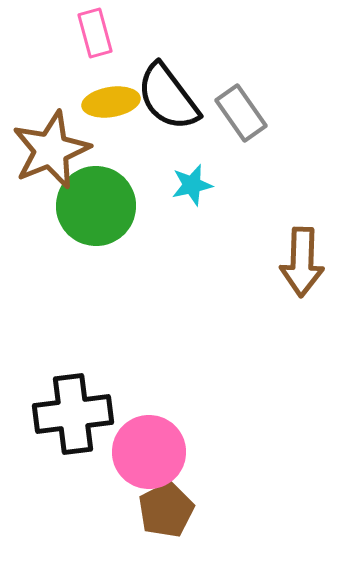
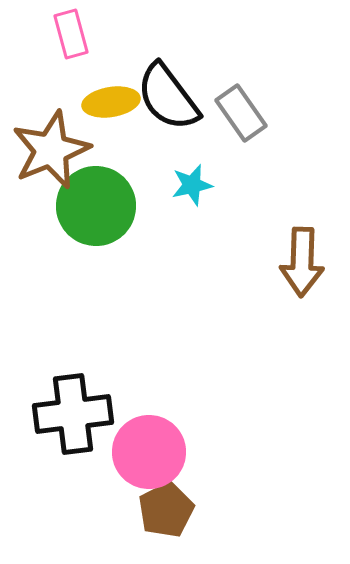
pink rectangle: moved 24 px left, 1 px down
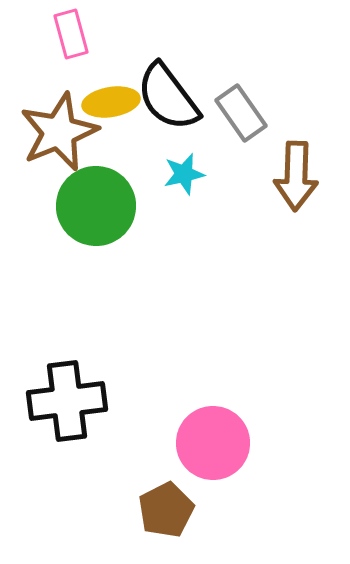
brown star: moved 8 px right, 18 px up
cyan star: moved 8 px left, 11 px up
brown arrow: moved 6 px left, 86 px up
black cross: moved 6 px left, 13 px up
pink circle: moved 64 px right, 9 px up
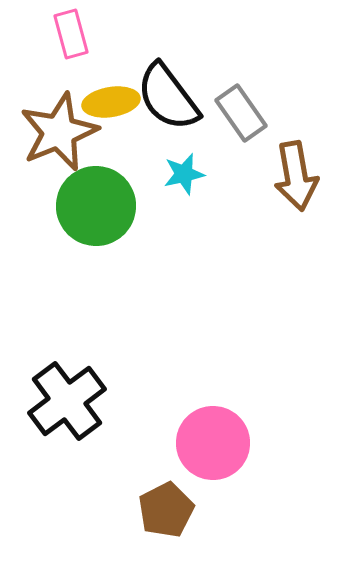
brown arrow: rotated 12 degrees counterclockwise
black cross: rotated 30 degrees counterclockwise
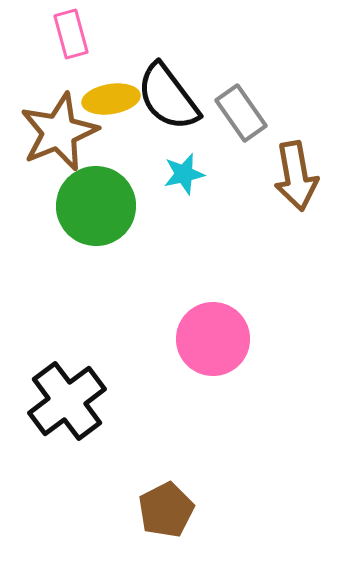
yellow ellipse: moved 3 px up
pink circle: moved 104 px up
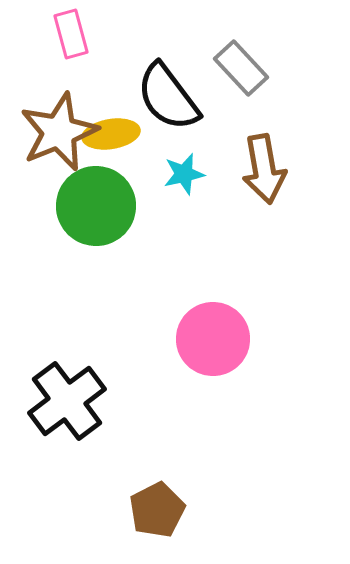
yellow ellipse: moved 35 px down
gray rectangle: moved 45 px up; rotated 8 degrees counterclockwise
brown arrow: moved 32 px left, 7 px up
brown pentagon: moved 9 px left
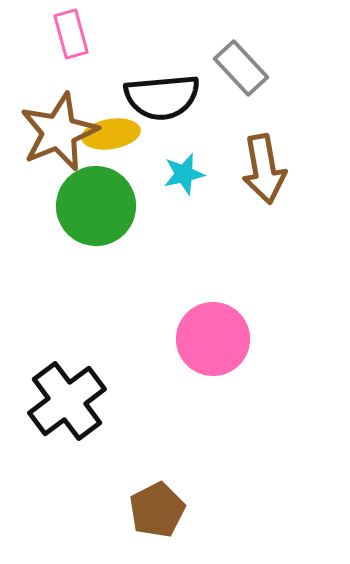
black semicircle: moved 6 px left; rotated 58 degrees counterclockwise
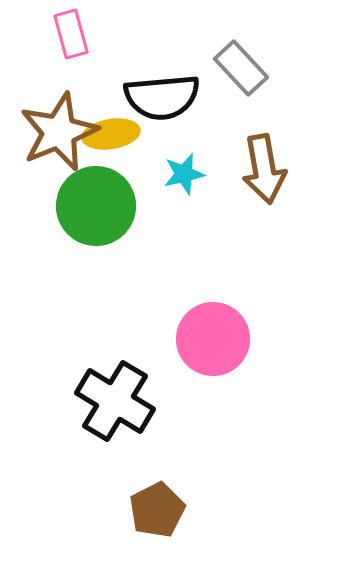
black cross: moved 48 px right; rotated 22 degrees counterclockwise
